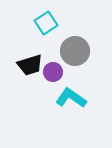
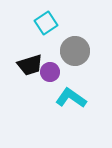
purple circle: moved 3 px left
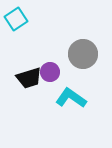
cyan square: moved 30 px left, 4 px up
gray circle: moved 8 px right, 3 px down
black trapezoid: moved 1 px left, 13 px down
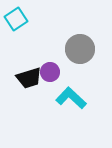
gray circle: moved 3 px left, 5 px up
cyan L-shape: rotated 8 degrees clockwise
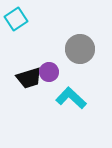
purple circle: moved 1 px left
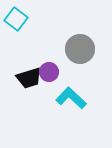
cyan square: rotated 20 degrees counterclockwise
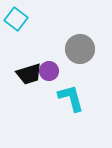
purple circle: moved 1 px up
black trapezoid: moved 4 px up
cyan L-shape: rotated 32 degrees clockwise
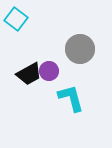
black trapezoid: rotated 12 degrees counterclockwise
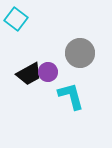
gray circle: moved 4 px down
purple circle: moved 1 px left, 1 px down
cyan L-shape: moved 2 px up
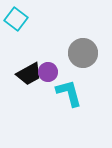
gray circle: moved 3 px right
cyan L-shape: moved 2 px left, 3 px up
